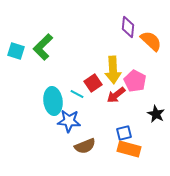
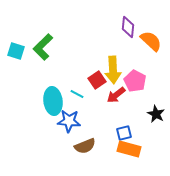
red square: moved 4 px right, 3 px up
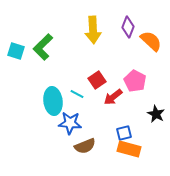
purple diamond: rotated 15 degrees clockwise
yellow arrow: moved 20 px left, 40 px up
red arrow: moved 3 px left, 2 px down
blue star: moved 1 px right, 2 px down
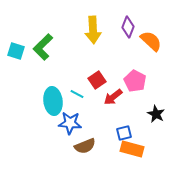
orange rectangle: moved 3 px right
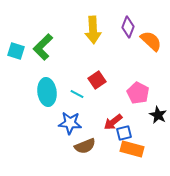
pink pentagon: moved 3 px right, 12 px down
red arrow: moved 25 px down
cyan ellipse: moved 6 px left, 9 px up
black star: moved 2 px right, 1 px down
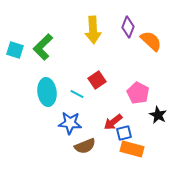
cyan square: moved 1 px left, 1 px up
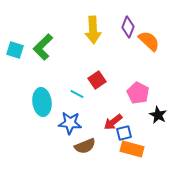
orange semicircle: moved 2 px left
cyan ellipse: moved 5 px left, 10 px down
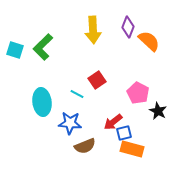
black star: moved 4 px up
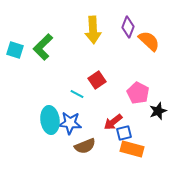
cyan ellipse: moved 8 px right, 18 px down
black star: rotated 24 degrees clockwise
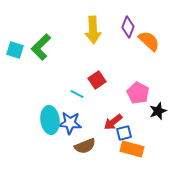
green L-shape: moved 2 px left
